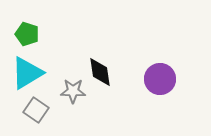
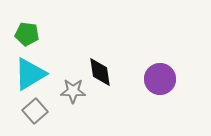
green pentagon: rotated 10 degrees counterclockwise
cyan triangle: moved 3 px right, 1 px down
gray square: moved 1 px left, 1 px down; rotated 15 degrees clockwise
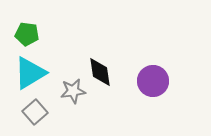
cyan triangle: moved 1 px up
purple circle: moved 7 px left, 2 px down
gray star: rotated 10 degrees counterclockwise
gray square: moved 1 px down
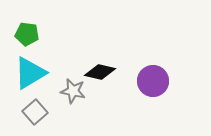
black diamond: rotated 68 degrees counterclockwise
gray star: rotated 20 degrees clockwise
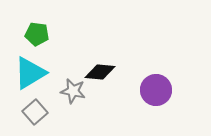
green pentagon: moved 10 px right
black diamond: rotated 8 degrees counterclockwise
purple circle: moved 3 px right, 9 px down
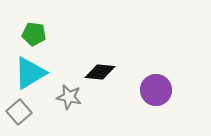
green pentagon: moved 3 px left
gray star: moved 4 px left, 6 px down
gray square: moved 16 px left
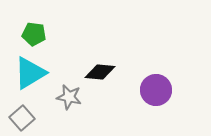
gray square: moved 3 px right, 6 px down
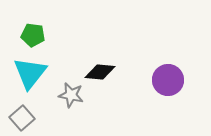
green pentagon: moved 1 px left, 1 px down
cyan triangle: rotated 21 degrees counterclockwise
purple circle: moved 12 px right, 10 px up
gray star: moved 2 px right, 2 px up
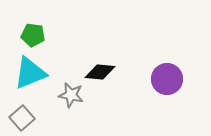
cyan triangle: rotated 30 degrees clockwise
purple circle: moved 1 px left, 1 px up
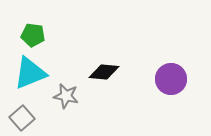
black diamond: moved 4 px right
purple circle: moved 4 px right
gray star: moved 5 px left, 1 px down
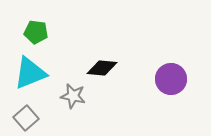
green pentagon: moved 3 px right, 3 px up
black diamond: moved 2 px left, 4 px up
gray star: moved 7 px right
gray square: moved 4 px right
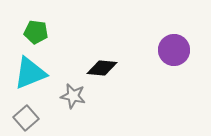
purple circle: moved 3 px right, 29 px up
